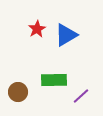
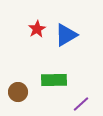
purple line: moved 8 px down
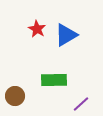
red star: rotated 12 degrees counterclockwise
brown circle: moved 3 px left, 4 px down
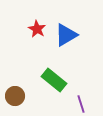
green rectangle: rotated 40 degrees clockwise
purple line: rotated 66 degrees counterclockwise
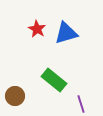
blue triangle: moved 2 px up; rotated 15 degrees clockwise
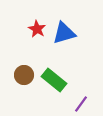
blue triangle: moved 2 px left
brown circle: moved 9 px right, 21 px up
purple line: rotated 54 degrees clockwise
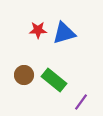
red star: moved 1 px right, 1 px down; rotated 30 degrees counterclockwise
purple line: moved 2 px up
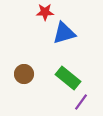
red star: moved 7 px right, 18 px up
brown circle: moved 1 px up
green rectangle: moved 14 px right, 2 px up
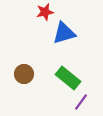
red star: rotated 12 degrees counterclockwise
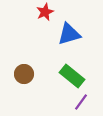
red star: rotated 12 degrees counterclockwise
blue triangle: moved 5 px right, 1 px down
green rectangle: moved 4 px right, 2 px up
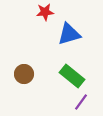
red star: rotated 18 degrees clockwise
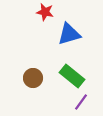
red star: rotated 18 degrees clockwise
brown circle: moved 9 px right, 4 px down
